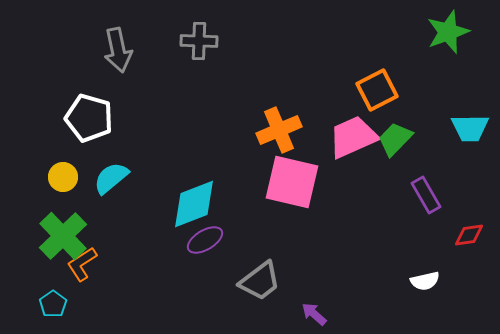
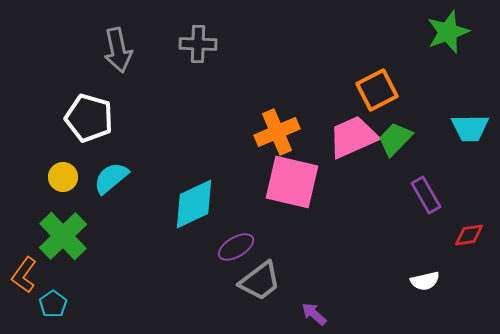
gray cross: moved 1 px left, 3 px down
orange cross: moved 2 px left, 2 px down
cyan diamond: rotated 4 degrees counterclockwise
purple ellipse: moved 31 px right, 7 px down
orange L-shape: moved 58 px left, 11 px down; rotated 21 degrees counterclockwise
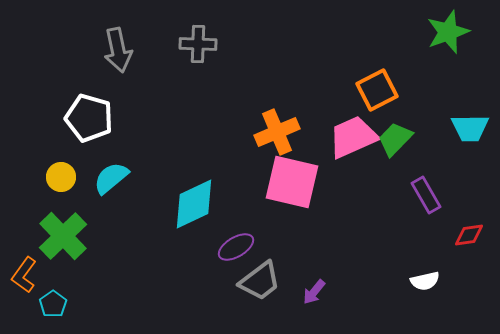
yellow circle: moved 2 px left
purple arrow: moved 22 px up; rotated 92 degrees counterclockwise
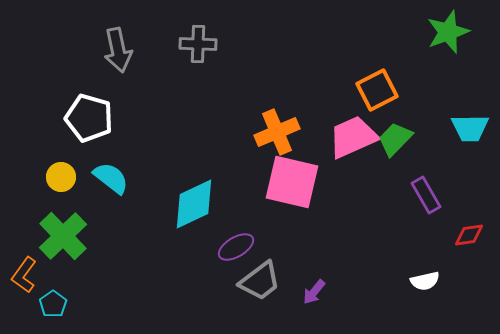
cyan semicircle: rotated 78 degrees clockwise
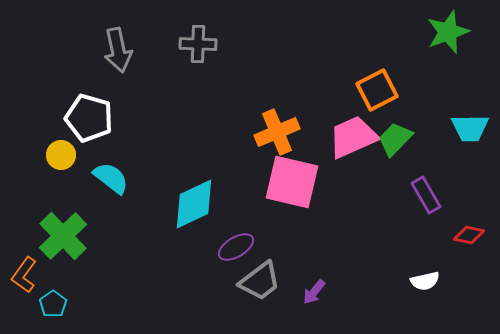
yellow circle: moved 22 px up
red diamond: rotated 20 degrees clockwise
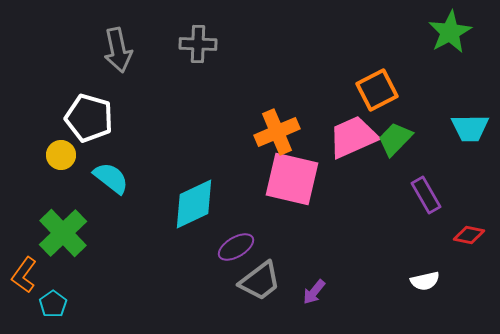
green star: moved 2 px right; rotated 9 degrees counterclockwise
pink square: moved 3 px up
green cross: moved 3 px up
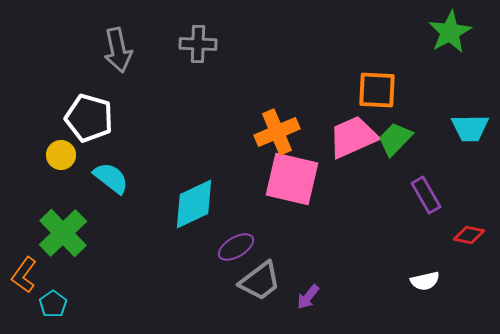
orange square: rotated 30 degrees clockwise
purple arrow: moved 6 px left, 5 px down
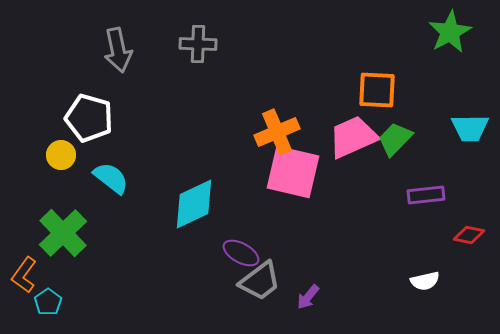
pink square: moved 1 px right, 7 px up
purple rectangle: rotated 66 degrees counterclockwise
purple ellipse: moved 5 px right, 6 px down; rotated 60 degrees clockwise
cyan pentagon: moved 5 px left, 2 px up
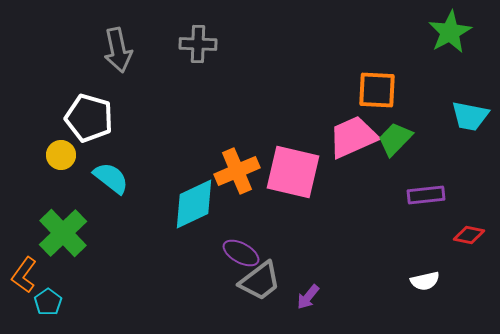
cyan trapezoid: moved 12 px up; rotated 12 degrees clockwise
orange cross: moved 40 px left, 39 px down
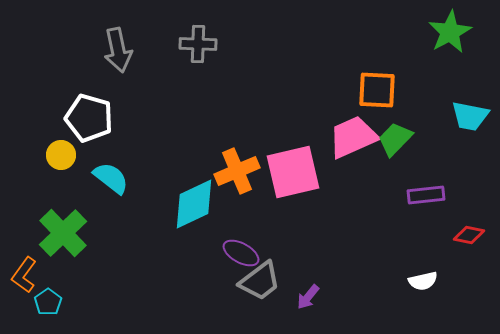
pink square: rotated 26 degrees counterclockwise
white semicircle: moved 2 px left
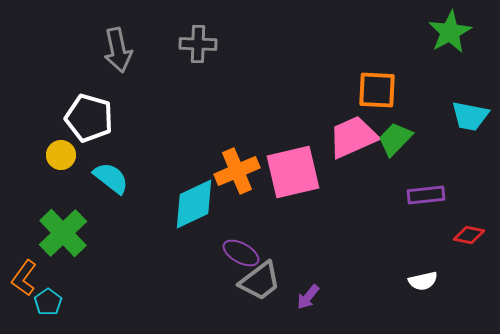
orange L-shape: moved 3 px down
